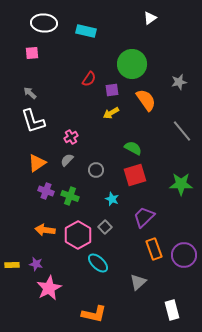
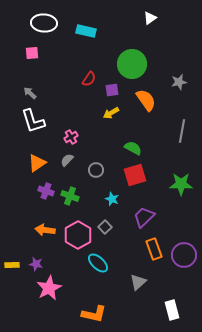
gray line: rotated 50 degrees clockwise
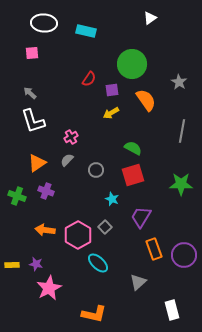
gray star: rotated 28 degrees counterclockwise
red square: moved 2 px left
green cross: moved 53 px left
purple trapezoid: moved 3 px left; rotated 15 degrees counterclockwise
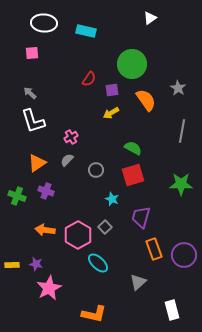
gray star: moved 1 px left, 6 px down
purple trapezoid: rotated 15 degrees counterclockwise
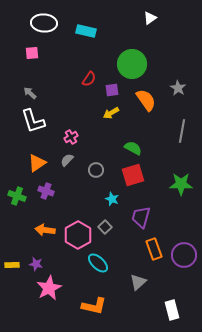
orange L-shape: moved 8 px up
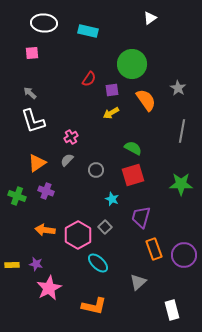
cyan rectangle: moved 2 px right
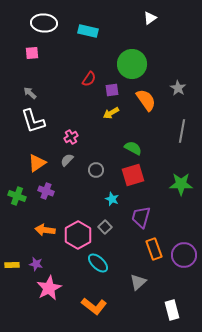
orange L-shape: rotated 25 degrees clockwise
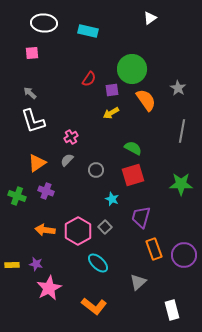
green circle: moved 5 px down
pink hexagon: moved 4 px up
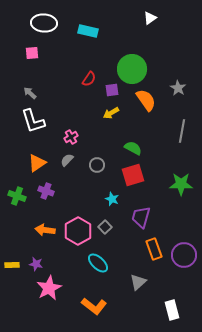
gray circle: moved 1 px right, 5 px up
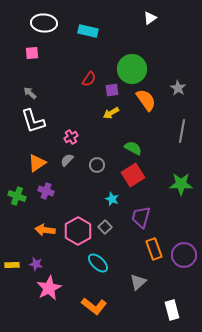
red square: rotated 15 degrees counterclockwise
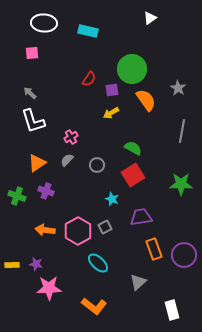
purple trapezoid: rotated 65 degrees clockwise
gray square: rotated 16 degrees clockwise
pink star: rotated 25 degrees clockwise
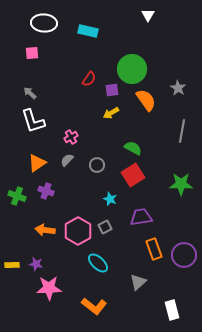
white triangle: moved 2 px left, 3 px up; rotated 24 degrees counterclockwise
cyan star: moved 2 px left
